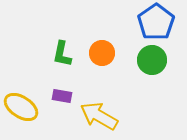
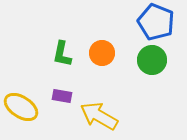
blue pentagon: rotated 15 degrees counterclockwise
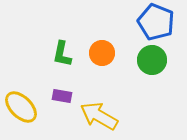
yellow ellipse: rotated 12 degrees clockwise
